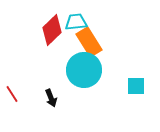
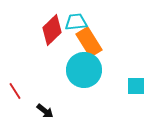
red line: moved 3 px right, 3 px up
black arrow: moved 6 px left, 13 px down; rotated 30 degrees counterclockwise
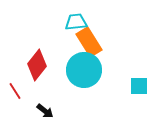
red diamond: moved 15 px left, 35 px down; rotated 8 degrees counterclockwise
cyan square: moved 3 px right
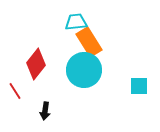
red diamond: moved 1 px left, 1 px up
black arrow: rotated 60 degrees clockwise
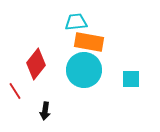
orange rectangle: rotated 48 degrees counterclockwise
cyan square: moved 8 px left, 7 px up
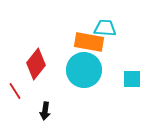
cyan trapezoid: moved 29 px right, 6 px down; rotated 10 degrees clockwise
cyan square: moved 1 px right
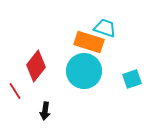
cyan trapezoid: rotated 15 degrees clockwise
orange rectangle: rotated 8 degrees clockwise
red diamond: moved 2 px down
cyan circle: moved 1 px down
cyan square: rotated 18 degrees counterclockwise
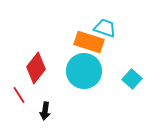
red diamond: moved 2 px down
cyan square: rotated 30 degrees counterclockwise
red line: moved 4 px right, 4 px down
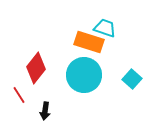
cyan circle: moved 4 px down
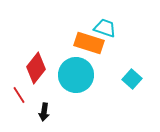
orange rectangle: moved 1 px down
cyan circle: moved 8 px left
black arrow: moved 1 px left, 1 px down
